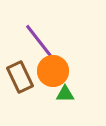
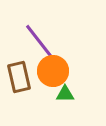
brown rectangle: moved 1 px left; rotated 12 degrees clockwise
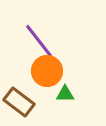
orange circle: moved 6 px left
brown rectangle: moved 25 px down; rotated 40 degrees counterclockwise
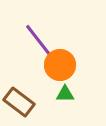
orange circle: moved 13 px right, 6 px up
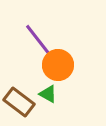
orange circle: moved 2 px left
green triangle: moved 17 px left; rotated 30 degrees clockwise
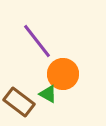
purple line: moved 2 px left
orange circle: moved 5 px right, 9 px down
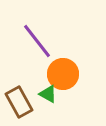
brown rectangle: rotated 24 degrees clockwise
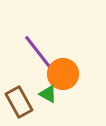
purple line: moved 1 px right, 11 px down
